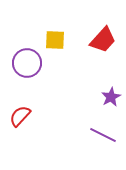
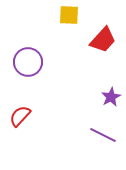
yellow square: moved 14 px right, 25 px up
purple circle: moved 1 px right, 1 px up
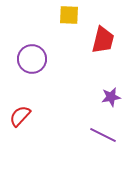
red trapezoid: rotated 28 degrees counterclockwise
purple circle: moved 4 px right, 3 px up
purple star: rotated 18 degrees clockwise
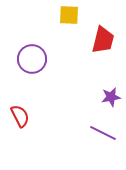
red semicircle: rotated 110 degrees clockwise
purple line: moved 2 px up
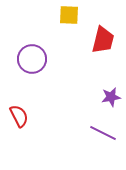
red semicircle: moved 1 px left
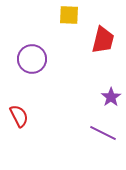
purple star: rotated 24 degrees counterclockwise
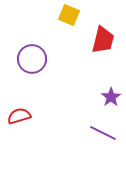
yellow square: rotated 20 degrees clockwise
red semicircle: rotated 80 degrees counterclockwise
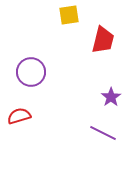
yellow square: rotated 30 degrees counterclockwise
purple circle: moved 1 px left, 13 px down
